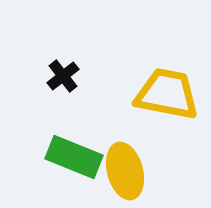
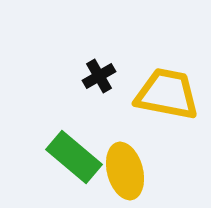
black cross: moved 36 px right; rotated 8 degrees clockwise
green rectangle: rotated 18 degrees clockwise
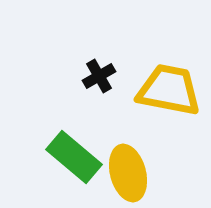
yellow trapezoid: moved 2 px right, 4 px up
yellow ellipse: moved 3 px right, 2 px down
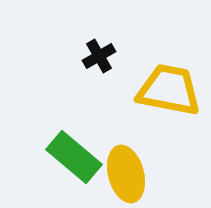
black cross: moved 20 px up
yellow ellipse: moved 2 px left, 1 px down
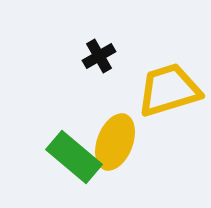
yellow trapezoid: rotated 28 degrees counterclockwise
yellow ellipse: moved 11 px left, 32 px up; rotated 36 degrees clockwise
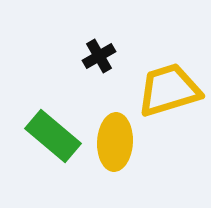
yellow ellipse: rotated 18 degrees counterclockwise
green rectangle: moved 21 px left, 21 px up
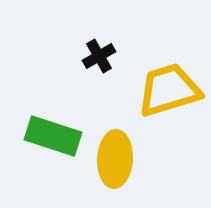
green rectangle: rotated 22 degrees counterclockwise
yellow ellipse: moved 17 px down
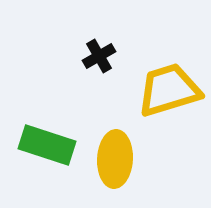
green rectangle: moved 6 px left, 9 px down
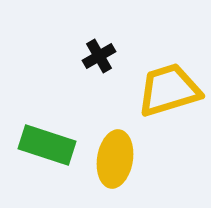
yellow ellipse: rotated 6 degrees clockwise
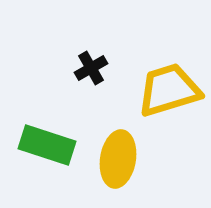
black cross: moved 8 px left, 12 px down
yellow ellipse: moved 3 px right
